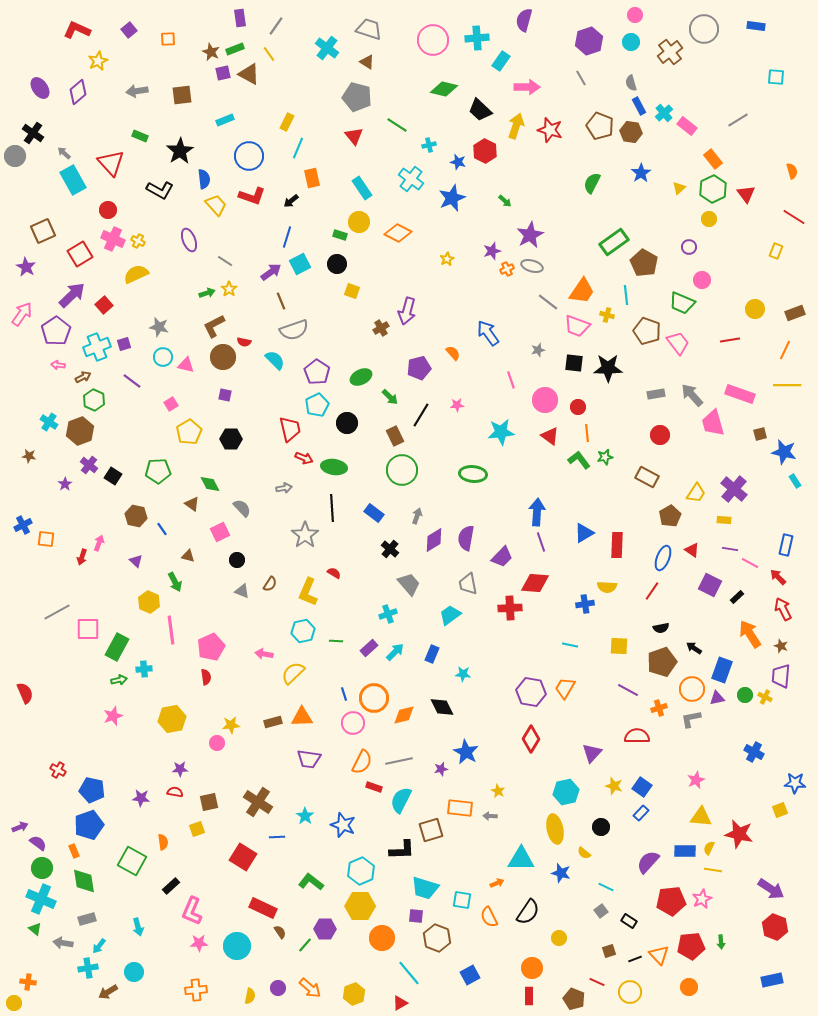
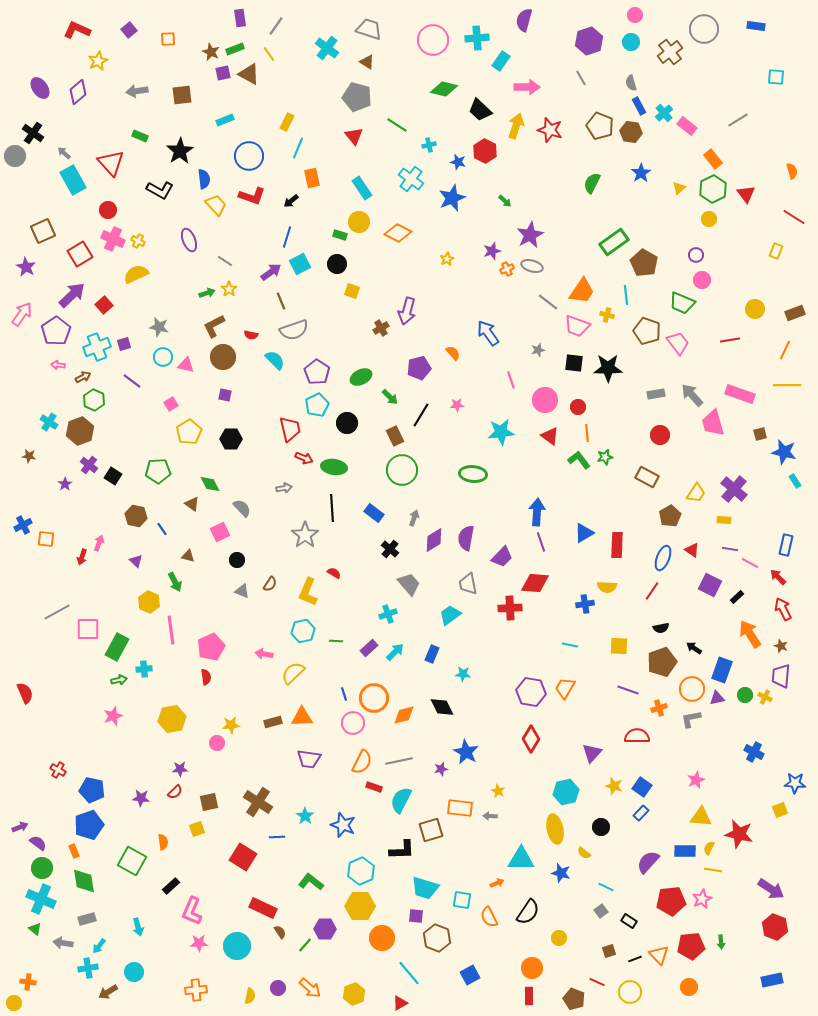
purple circle at (689, 247): moved 7 px right, 8 px down
red semicircle at (244, 342): moved 7 px right, 7 px up
gray arrow at (417, 516): moved 3 px left, 2 px down
purple line at (628, 690): rotated 10 degrees counterclockwise
red semicircle at (175, 792): rotated 126 degrees clockwise
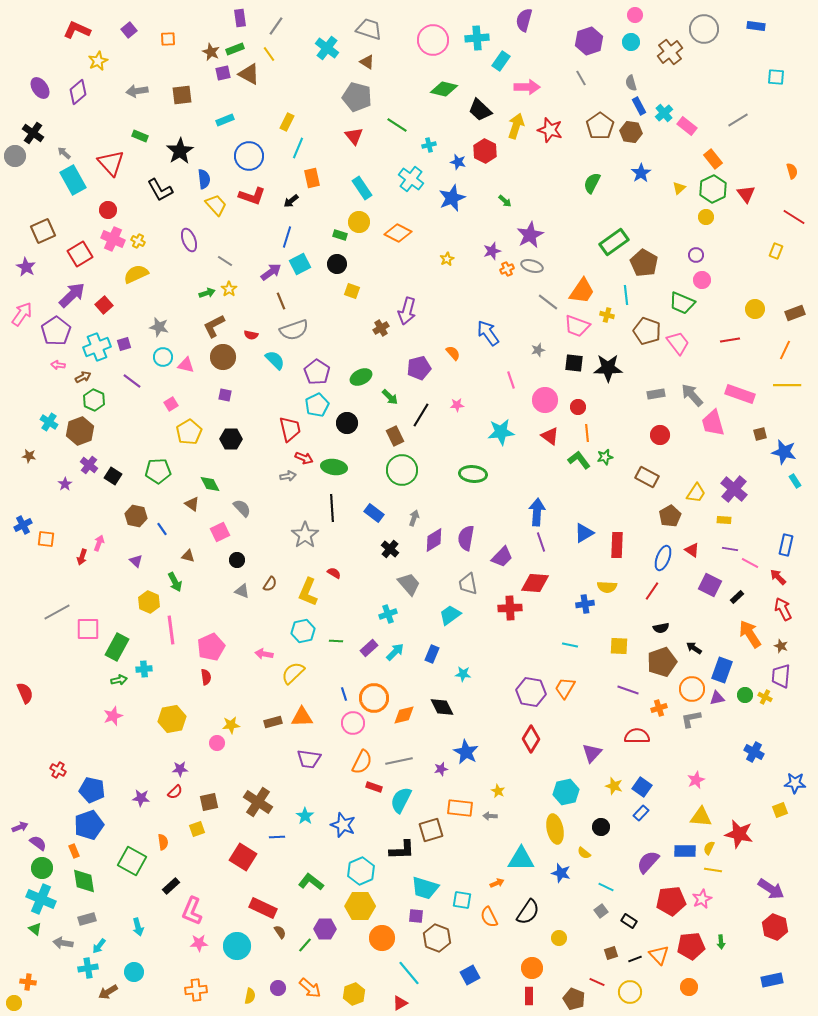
brown pentagon at (600, 126): rotated 16 degrees clockwise
black L-shape at (160, 190): rotated 32 degrees clockwise
yellow circle at (709, 219): moved 3 px left, 2 px up
gray arrow at (284, 488): moved 4 px right, 12 px up
brown square at (609, 951): moved 2 px right, 2 px down
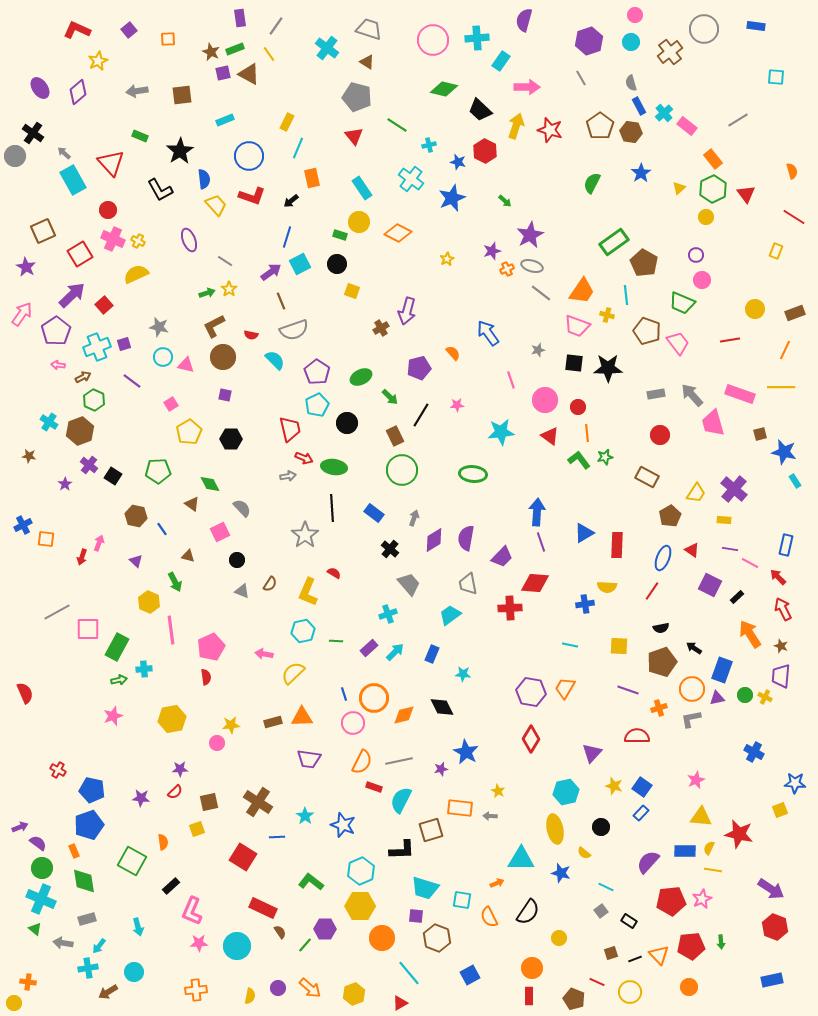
gray line at (548, 302): moved 7 px left, 9 px up
yellow line at (787, 385): moved 6 px left, 2 px down
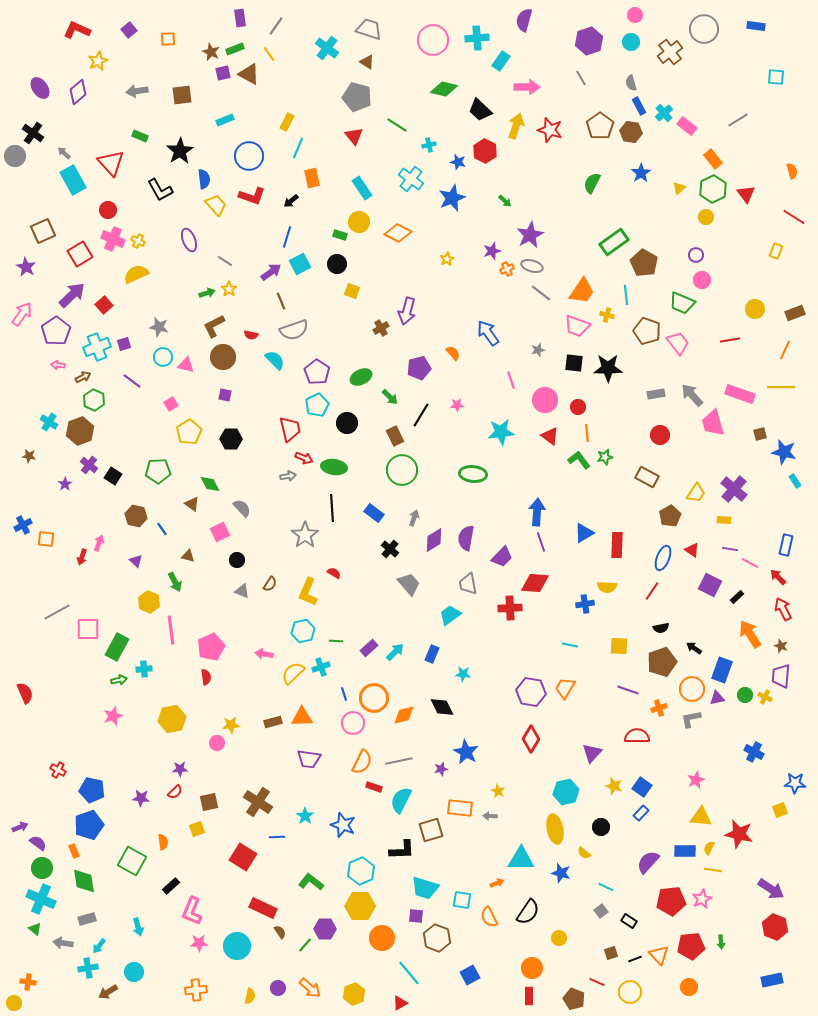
cyan cross at (388, 614): moved 67 px left, 53 px down
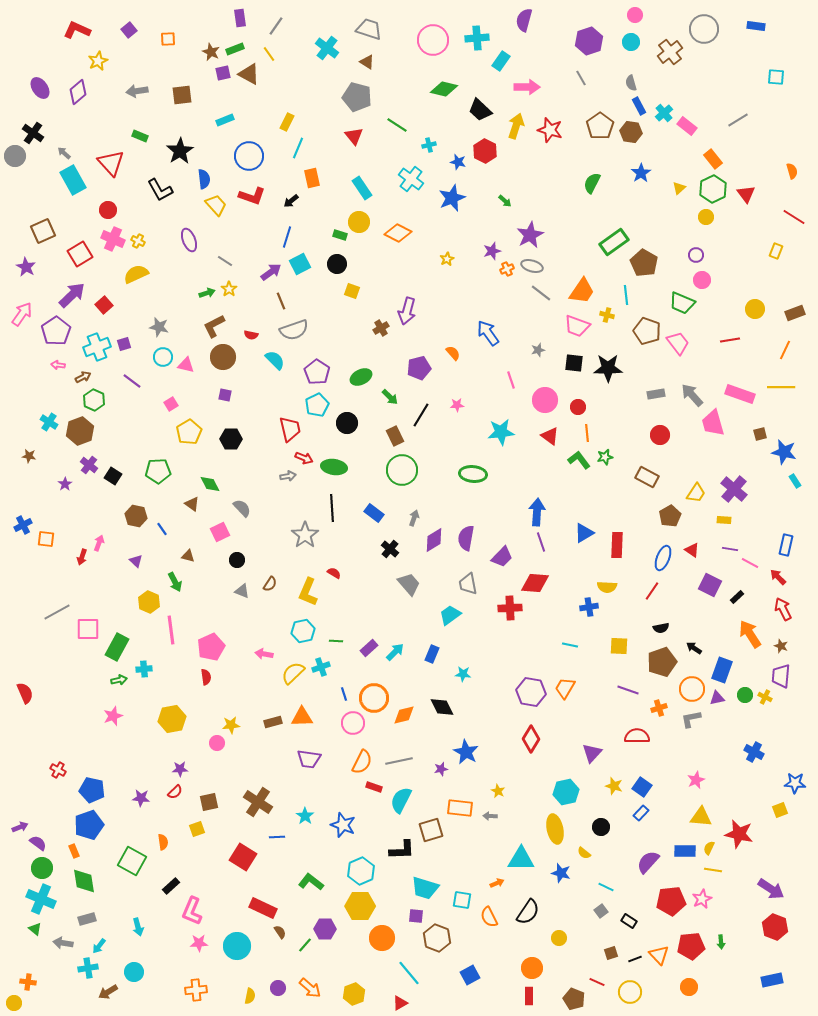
blue cross at (585, 604): moved 4 px right, 3 px down
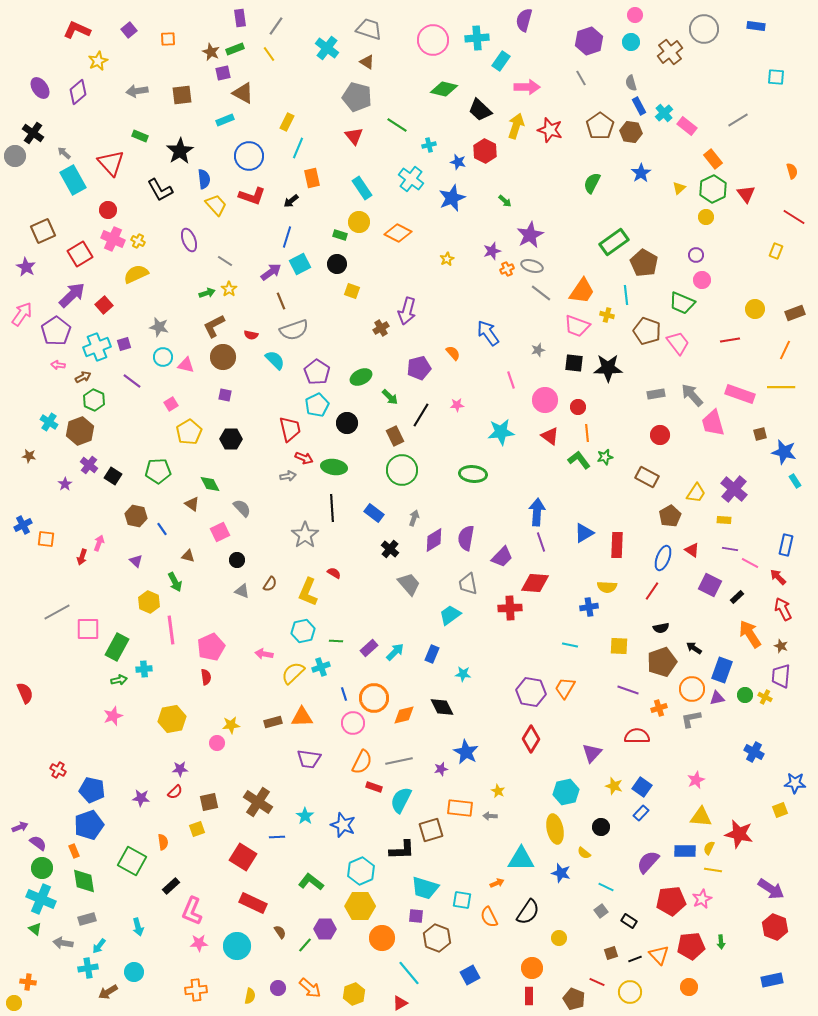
brown triangle at (249, 74): moved 6 px left, 19 px down
red rectangle at (263, 908): moved 10 px left, 5 px up
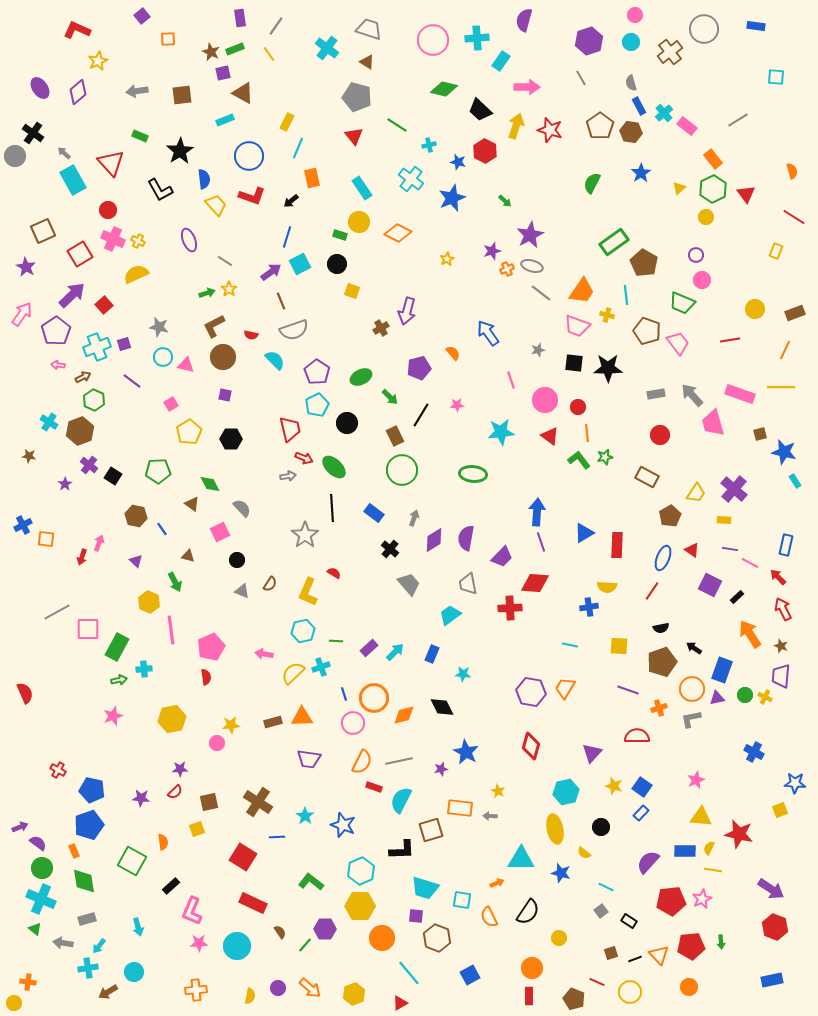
purple square at (129, 30): moved 13 px right, 14 px up
green ellipse at (334, 467): rotated 35 degrees clockwise
red diamond at (531, 739): moved 7 px down; rotated 16 degrees counterclockwise
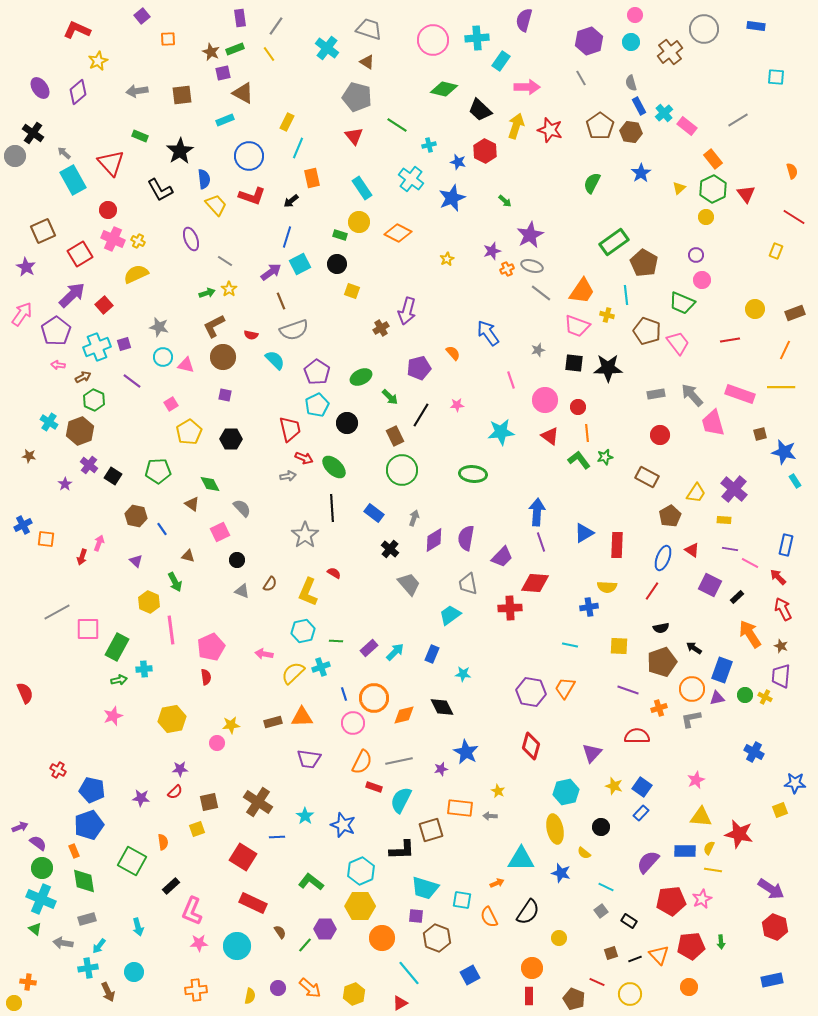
purple ellipse at (189, 240): moved 2 px right, 1 px up
brown arrow at (108, 992): rotated 84 degrees counterclockwise
yellow circle at (630, 992): moved 2 px down
